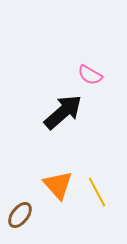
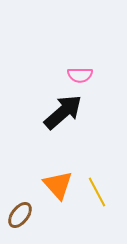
pink semicircle: moved 10 px left; rotated 30 degrees counterclockwise
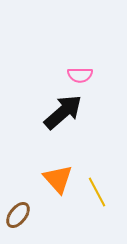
orange triangle: moved 6 px up
brown ellipse: moved 2 px left
